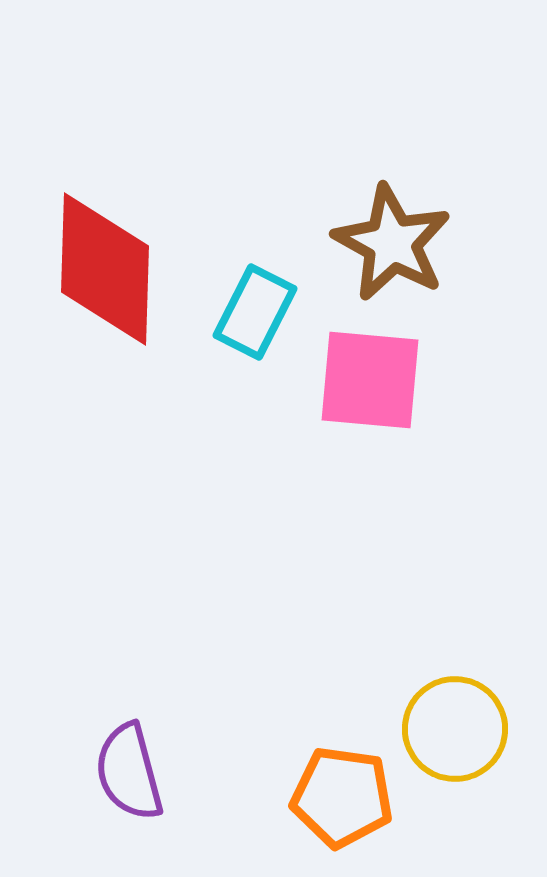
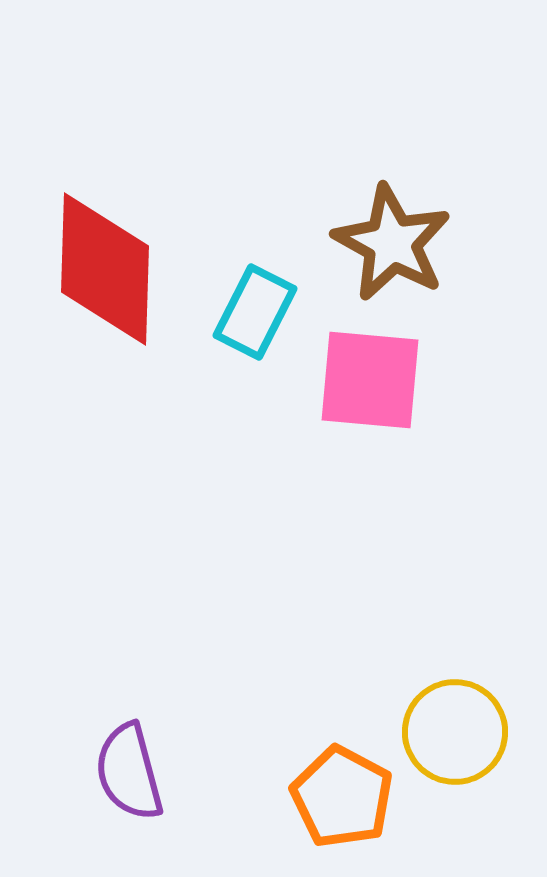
yellow circle: moved 3 px down
orange pentagon: rotated 20 degrees clockwise
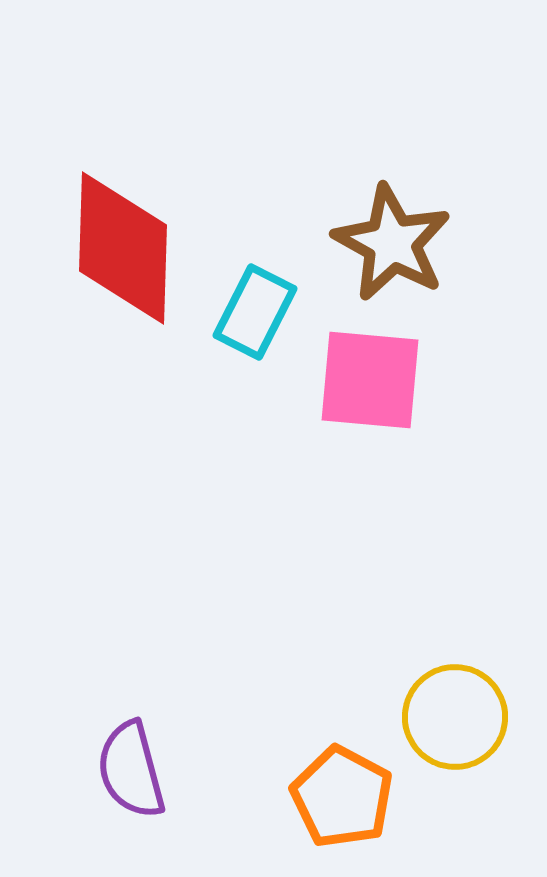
red diamond: moved 18 px right, 21 px up
yellow circle: moved 15 px up
purple semicircle: moved 2 px right, 2 px up
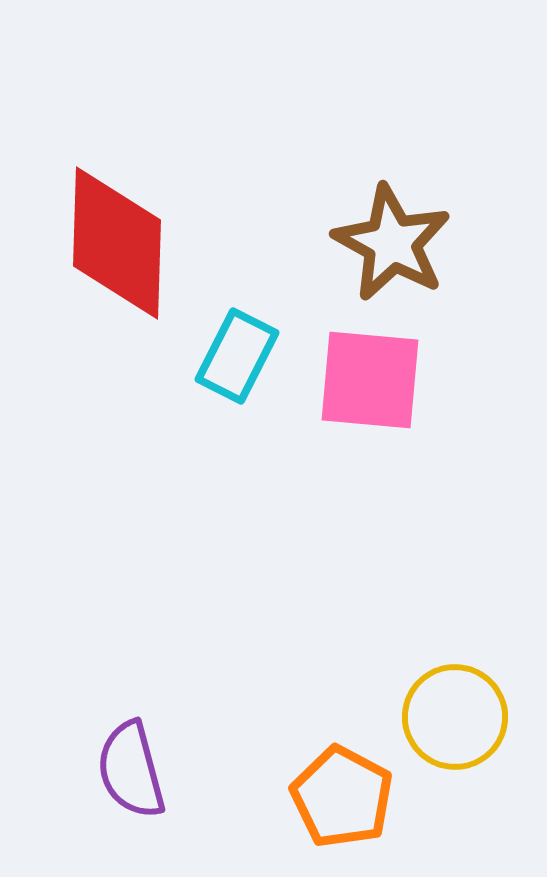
red diamond: moved 6 px left, 5 px up
cyan rectangle: moved 18 px left, 44 px down
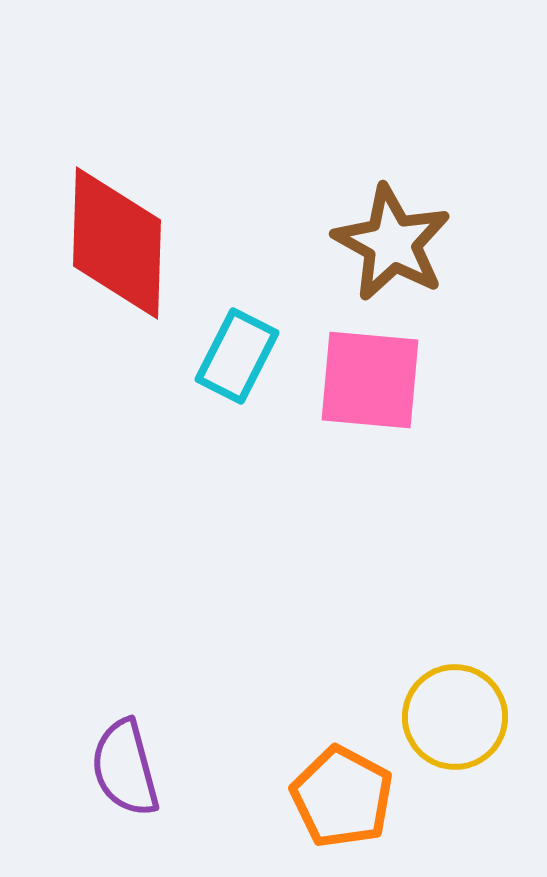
purple semicircle: moved 6 px left, 2 px up
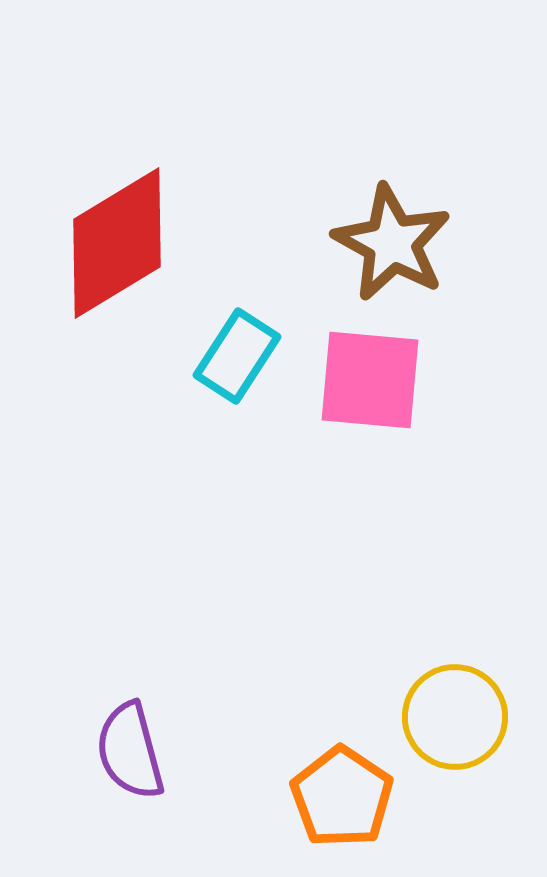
red diamond: rotated 57 degrees clockwise
cyan rectangle: rotated 6 degrees clockwise
purple semicircle: moved 5 px right, 17 px up
orange pentagon: rotated 6 degrees clockwise
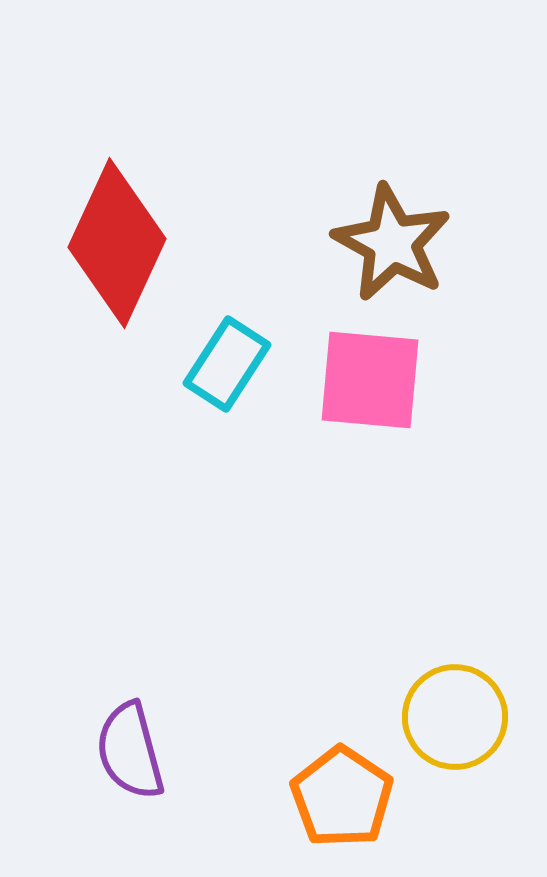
red diamond: rotated 34 degrees counterclockwise
cyan rectangle: moved 10 px left, 8 px down
